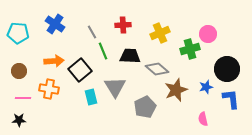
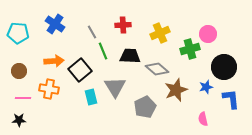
black circle: moved 3 px left, 2 px up
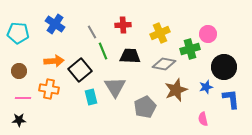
gray diamond: moved 7 px right, 5 px up; rotated 30 degrees counterclockwise
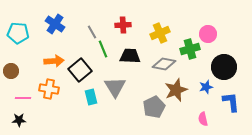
green line: moved 2 px up
brown circle: moved 8 px left
blue L-shape: moved 3 px down
gray pentagon: moved 9 px right
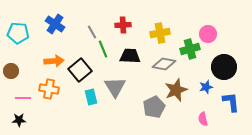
yellow cross: rotated 12 degrees clockwise
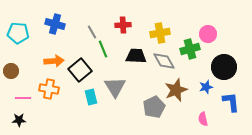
blue cross: rotated 18 degrees counterclockwise
black trapezoid: moved 6 px right
gray diamond: moved 3 px up; rotated 50 degrees clockwise
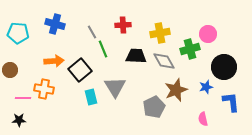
brown circle: moved 1 px left, 1 px up
orange cross: moved 5 px left
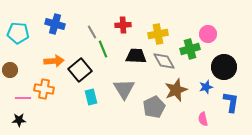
yellow cross: moved 2 px left, 1 px down
gray triangle: moved 9 px right, 2 px down
blue L-shape: rotated 15 degrees clockwise
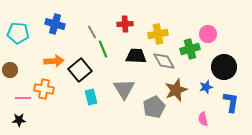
red cross: moved 2 px right, 1 px up
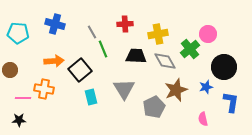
green cross: rotated 24 degrees counterclockwise
gray diamond: moved 1 px right
